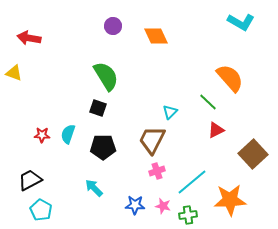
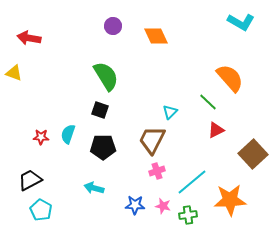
black square: moved 2 px right, 2 px down
red star: moved 1 px left, 2 px down
cyan arrow: rotated 30 degrees counterclockwise
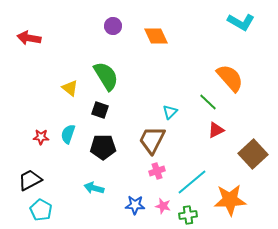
yellow triangle: moved 56 px right, 15 px down; rotated 18 degrees clockwise
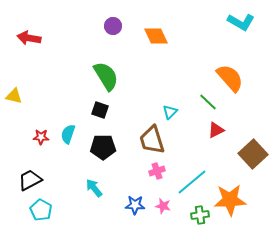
yellow triangle: moved 56 px left, 8 px down; rotated 24 degrees counterclockwise
brown trapezoid: rotated 44 degrees counterclockwise
cyan arrow: rotated 36 degrees clockwise
green cross: moved 12 px right
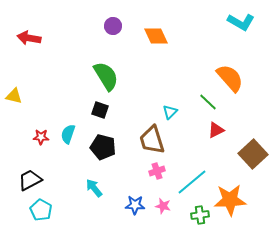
black pentagon: rotated 15 degrees clockwise
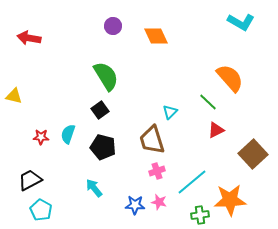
black square: rotated 36 degrees clockwise
pink star: moved 4 px left, 4 px up
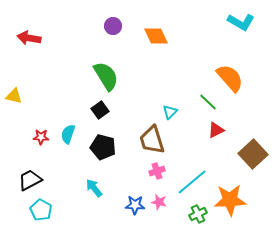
green cross: moved 2 px left, 1 px up; rotated 18 degrees counterclockwise
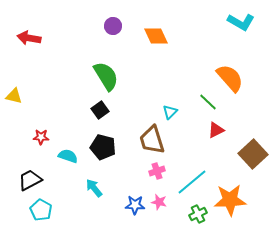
cyan semicircle: moved 22 px down; rotated 90 degrees clockwise
